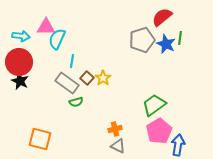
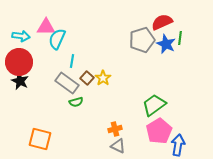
red semicircle: moved 5 px down; rotated 15 degrees clockwise
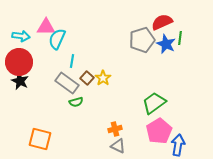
green trapezoid: moved 2 px up
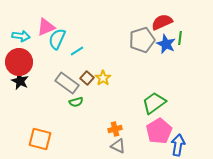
pink triangle: rotated 24 degrees counterclockwise
cyan line: moved 5 px right, 10 px up; rotated 48 degrees clockwise
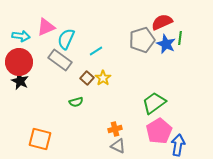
cyan semicircle: moved 9 px right
cyan line: moved 19 px right
gray rectangle: moved 7 px left, 23 px up
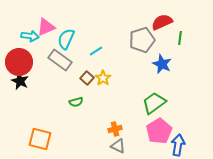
cyan arrow: moved 9 px right
blue star: moved 4 px left, 20 px down
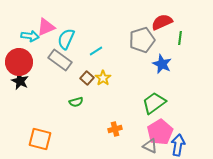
pink pentagon: moved 1 px right, 1 px down
gray triangle: moved 32 px right
